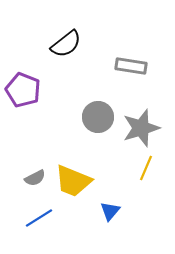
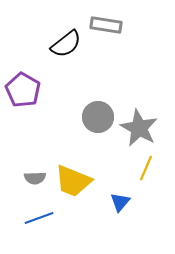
gray rectangle: moved 25 px left, 41 px up
purple pentagon: rotated 8 degrees clockwise
gray star: moved 2 px left; rotated 27 degrees counterclockwise
gray semicircle: rotated 25 degrees clockwise
blue triangle: moved 10 px right, 9 px up
blue line: rotated 12 degrees clockwise
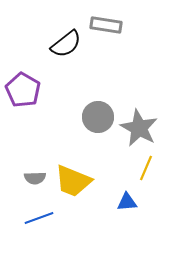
blue triangle: moved 7 px right; rotated 45 degrees clockwise
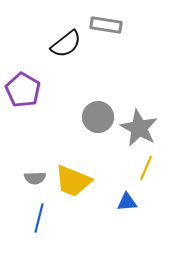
blue line: rotated 56 degrees counterclockwise
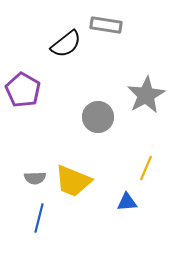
gray star: moved 7 px right, 33 px up; rotated 15 degrees clockwise
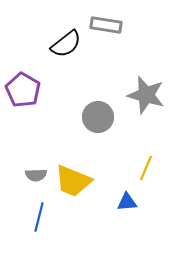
gray star: rotated 27 degrees counterclockwise
gray semicircle: moved 1 px right, 3 px up
blue line: moved 1 px up
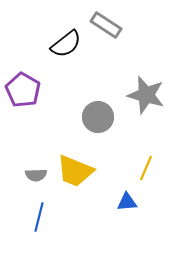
gray rectangle: rotated 24 degrees clockwise
yellow trapezoid: moved 2 px right, 10 px up
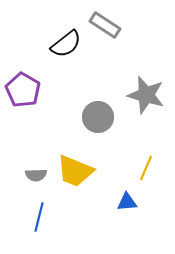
gray rectangle: moved 1 px left
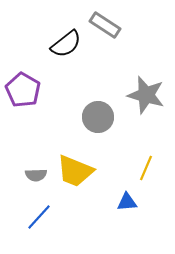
blue line: rotated 28 degrees clockwise
